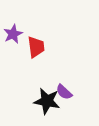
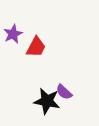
red trapezoid: rotated 35 degrees clockwise
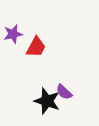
purple star: rotated 12 degrees clockwise
black star: rotated 8 degrees clockwise
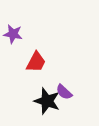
purple star: rotated 24 degrees clockwise
red trapezoid: moved 15 px down
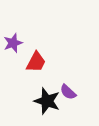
purple star: moved 9 px down; rotated 30 degrees counterclockwise
purple semicircle: moved 4 px right
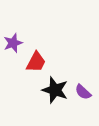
purple semicircle: moved 15 px right
black star: moved 8 px right, 11 px up
